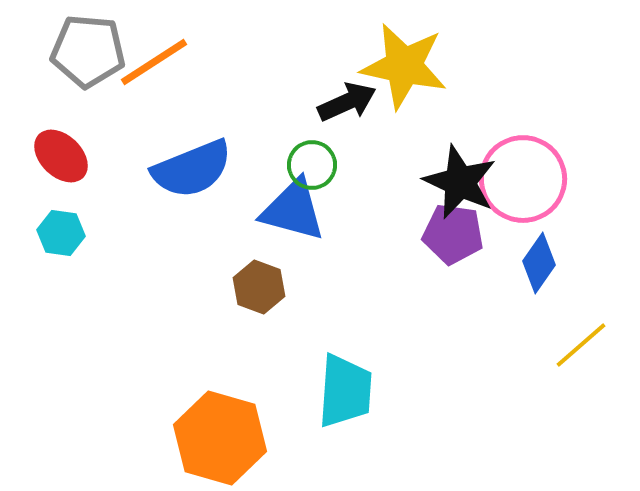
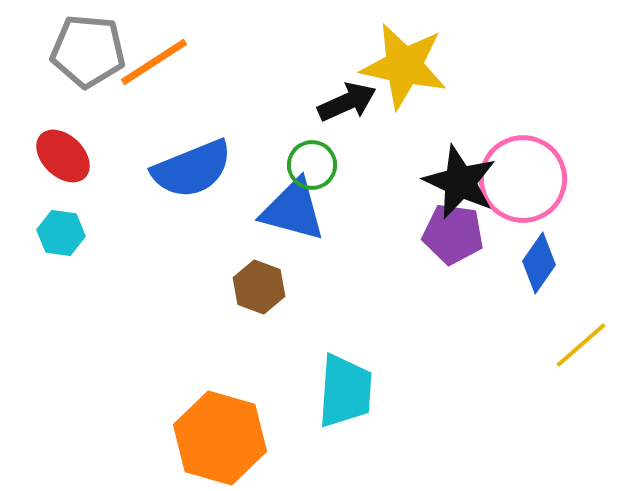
red ellipse: moved 2 px right
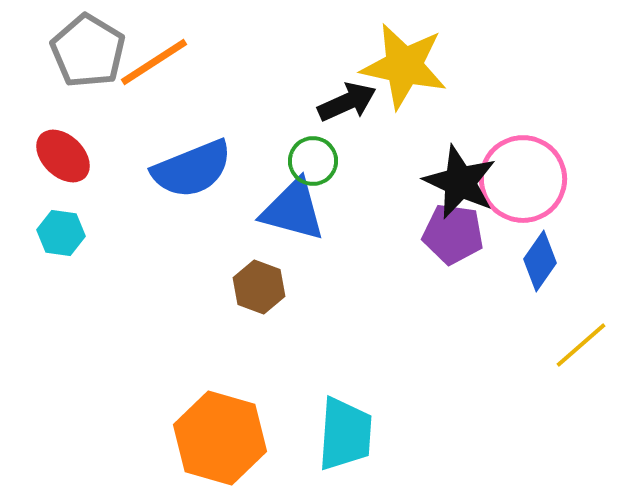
gray pentagon: rotated 26 degrees clockwise
green circle: moved 1 px right, 4 px up
blue diamond: moved 1 px right, 2 px up
cyan trapezoid: moved 43 px down
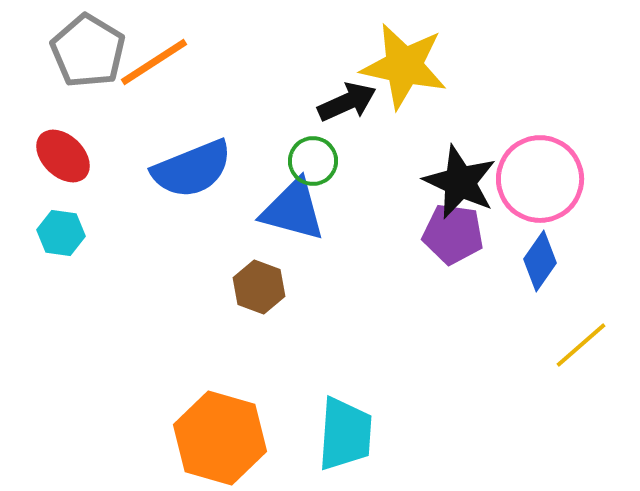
pink circle: moved 17 px right
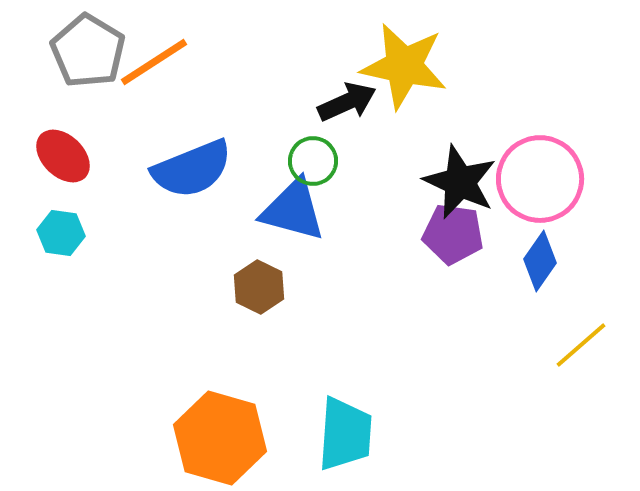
brown hexagon: rotated 6 degrees clockwise
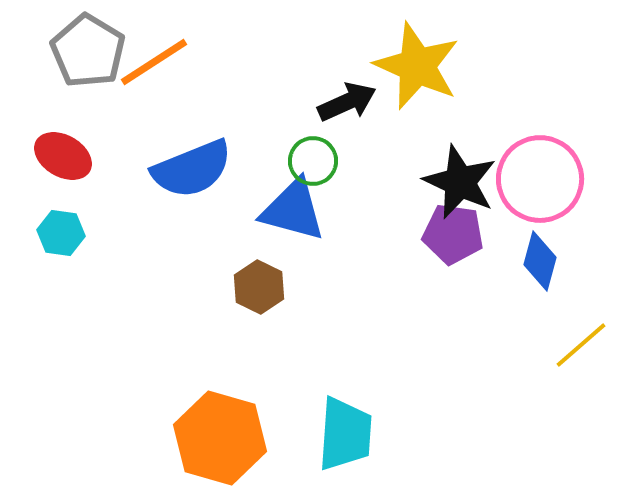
yellow star: moved 13 px right; rotated 12 degrees clockwise
red ellipse: rotated 14 degrees counterclockwise
blue diamond: rotated 20 degrees counterclockwise
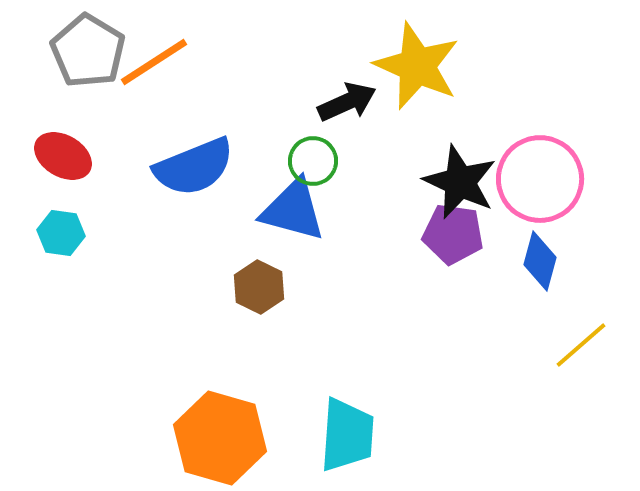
blue semicircle: moved 2 px right, 2 px up
cyan trapezoid: moved 2 px right, 1 px down
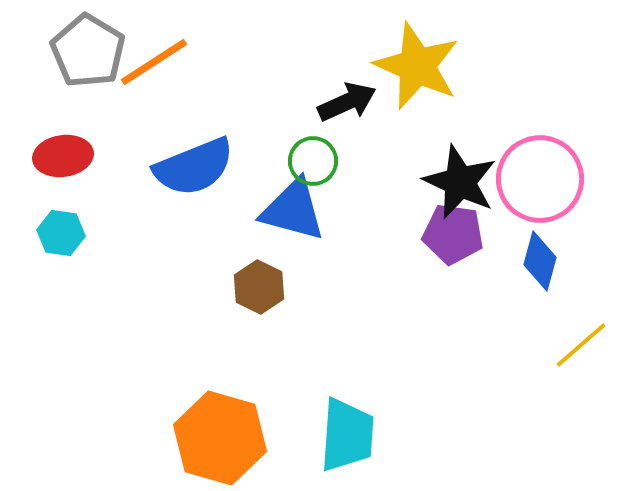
red ellipse: rotated 38 degrees counterclockwise
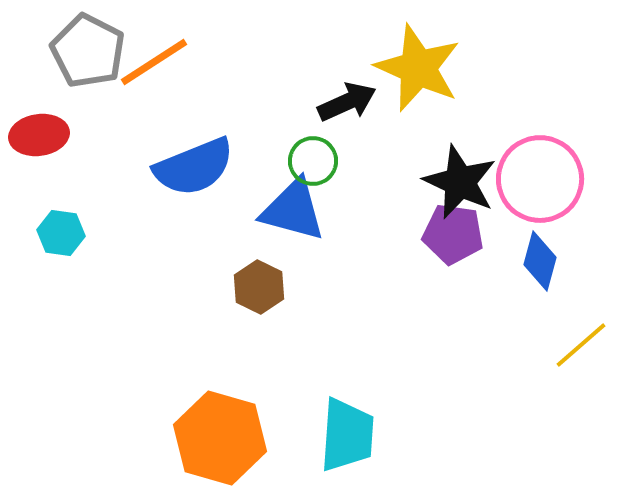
gray pentagon: rotated 4 degrees counterclockwise
yellow star: moved 1 px right, 2 px down
red ellipse: moved 24 px left, 21 px up
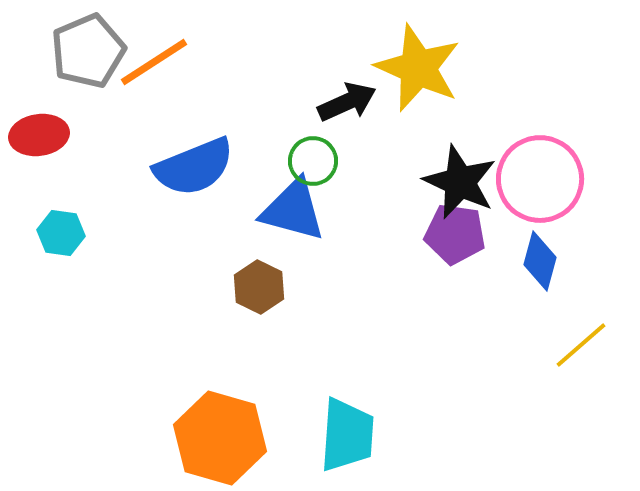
gray pentagon: rotated 22 degrees clockwise
purple pentagon: moved 2 px right
